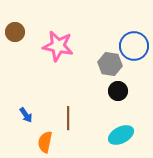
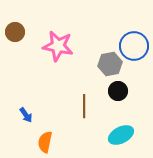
gray hexagon: rotated 20 degrees counterclockwise
brown line: moved 16 px right, 12 px up
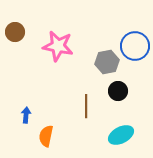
blue circle: moved 1 px right
gray hexagon: moved 3 px left, 2 px up
brown line: moved 2 px right
blue arrow: rotated 140 degrees counterclockwise
orange semicircle: moved 1 px right, 6 px up
